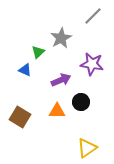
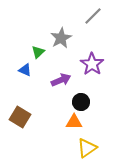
purple star: rotated 25 degrees clockwise
orange triangle: moved 17 px right, 11 px down
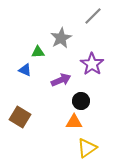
green triangle: rotated 40 degrees clockwise
black circle: moved 1 px up
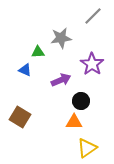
gray star: rotated 20 degrees clockwise
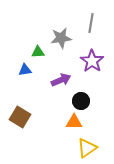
gray line: moved 2 px left, 7 px down; rotated 36 degrees counterclockwise
purple star: moved 3 px up
blue triangle: rotated 32 degrees counterclockwise
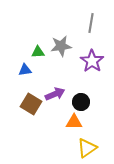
gray star: moved 8 px down
purple arrow: moved 6 px left, 14 px down
black circle: moved 1 px down
brown square: moved 11 px right, 13 px up
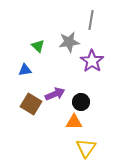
gray line: moved 3 px up
gray star: moved 8 px right, 4 px up
green triangle: moved 6 px up; rotated 48 degrees clockwise
yellow triangle: moved 1 px left; rotated 20 degrees counterclockwise
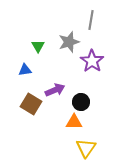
gray star: rotated 10 degrees counterclockwise
green triangle: rotated 16 degrees clockwise
purple arrow: moved 4 px up
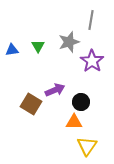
blue triangle: moved 13 px left, 20 px up
yellow triangle: moved 1 px right, 2 px up
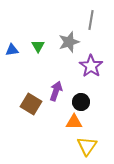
purple star: moved 1 px left, 5 px down
purple arrow: moved 1 px right, 1 px down; rotated 48 degrees counterclockwise
